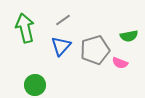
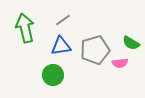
green semicircle: moved 2 px right, 7 px down; rotated 42 degrees clockwise
blue triangle: rotated 40 degrees clockwise
pink semicircle: rotated 28 degrees counterclockwise
green circle: moved 18 px right, 10 px up
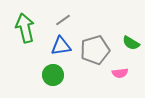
pink semicircle: moved 10 px down
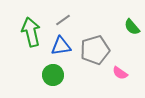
green arrow: moved 6 px right, 4 px down
green semicircle: moved 1 px right, 16 px up; rotated 18 degrees clockwise
pink semicircle: rotated 42 degrees clockwise
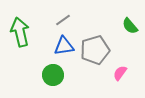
green semicircle: moved 2 px left, 1 px up
green arrow: moved 11 px left
blue triangle: moved 3 px right
pink semicircle: rotated 91 degrees clockwise
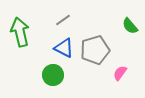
blue triangle: moved 2 px down; rotated 35 degrees clockwise
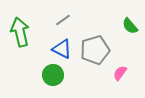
blue triangle: moved 2 px left, 1 px down
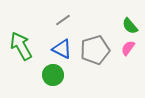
green arrow: moved 1 px right, 14 px down; rotated 16 degrees counterclockwise
pink semicircle: moved 8 px right, 25 px up
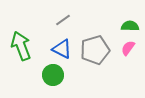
green semicircle: rotated 132 degrees clockwise
green arrow: rotated 8 degrees clockwise
